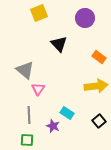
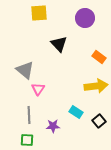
yellow square: rotated 18 degrees clockwise
cyan rectangle: moved 9 px right, 1 px up
purple star: rotated 24 degrees counterclockwise
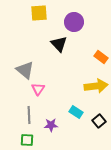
purple circle: moved 11 px left, 4 px down
orange rectangle: moved 2 px right
purple star: moved 2 px left, 1 px up
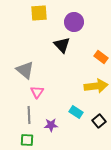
black triangle: moved 3 px right, 1 px down
pink triangle: moved 1 px left, 3 px down
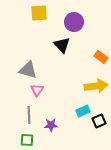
gray triangle: moved 3 px right; rotated 24 degrees counterclockwise
pink triangle: moved 2 px up
cyan rectangle: moved 7 px right, 1 px up; rotated 56 degrees counterclockwise
black square: rotated 16 degrees clockwise
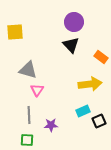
yellow square: moved 24 px left, 19 px down
black triangle: moved 9 px right
yellow arrow: moved 6 px left, 2 px up
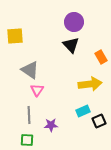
yellow square: moved 4 px down
orange rectangle: rotated 24 degrees clockwise
gray triangle: moved 2 px right; rotated 18 degrees clockwise
